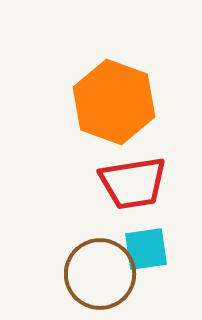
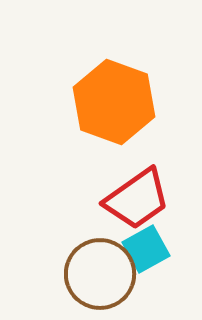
red trapezoid: moved 4 px right, 16 px down; rotated 26 degrees counterclockwise
cyan square: rotated 21 degrees counterclockwise
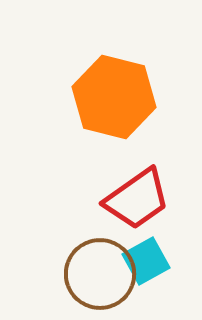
orange hexagon: moved 5 px up; rotated 6 degrees counterclockwise
cyan square: moved 12 px down
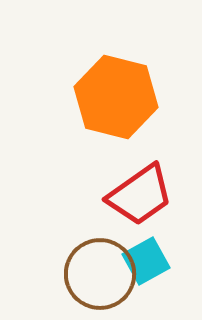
orange hexagon: moved 2 px right
red trapezoid: moved 3 px right, 4 px up
